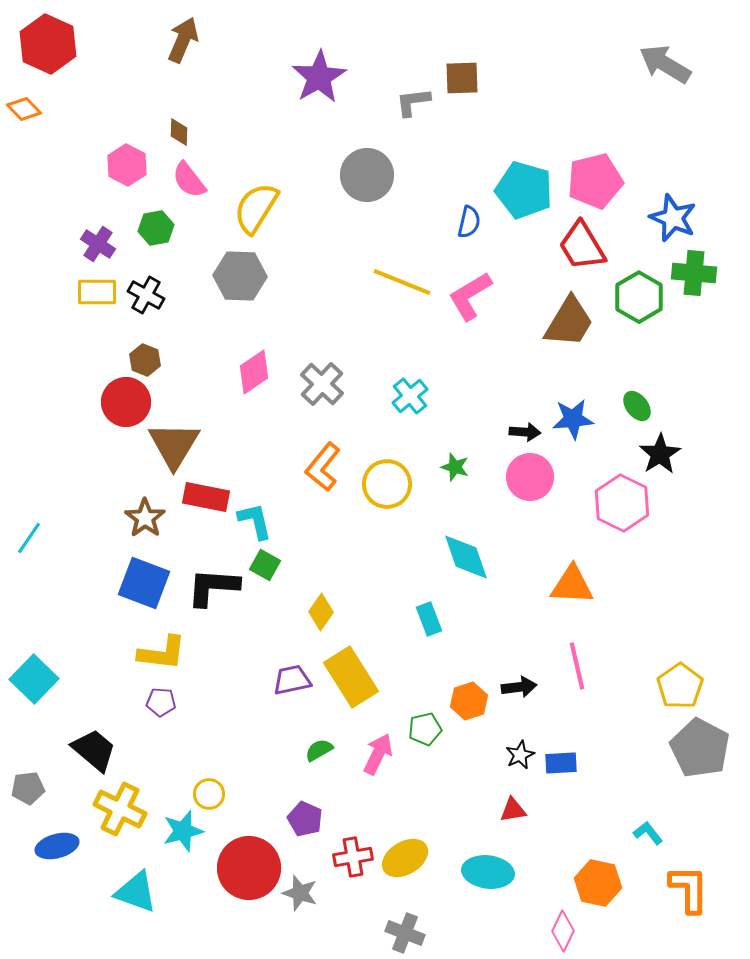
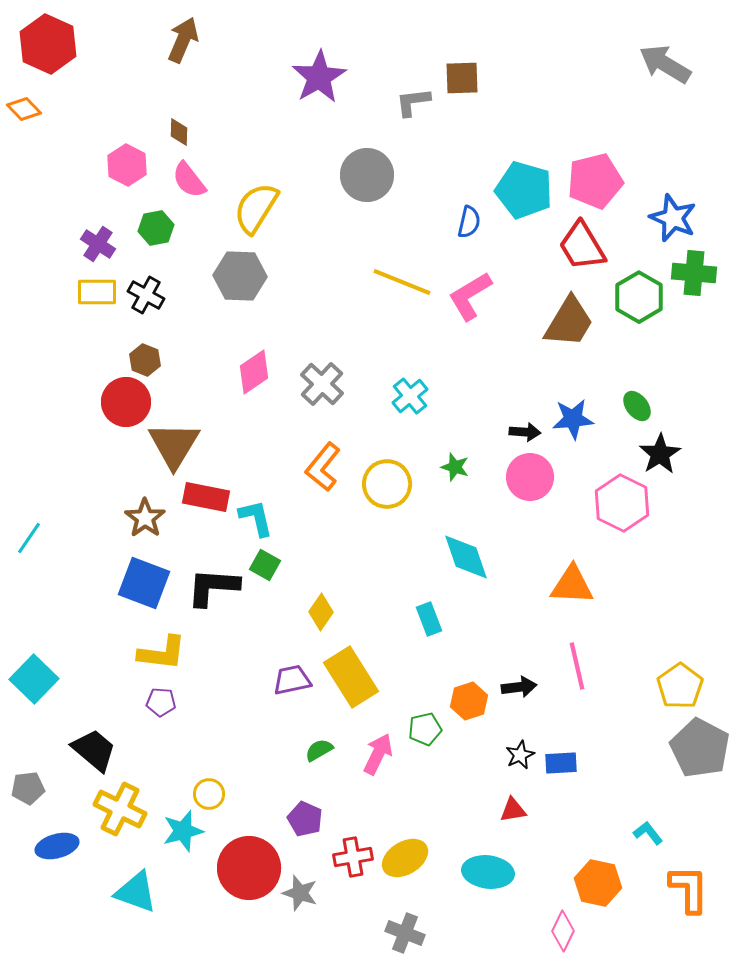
cyan L-shape at (255, 521): moved 1 px right, 3 px up
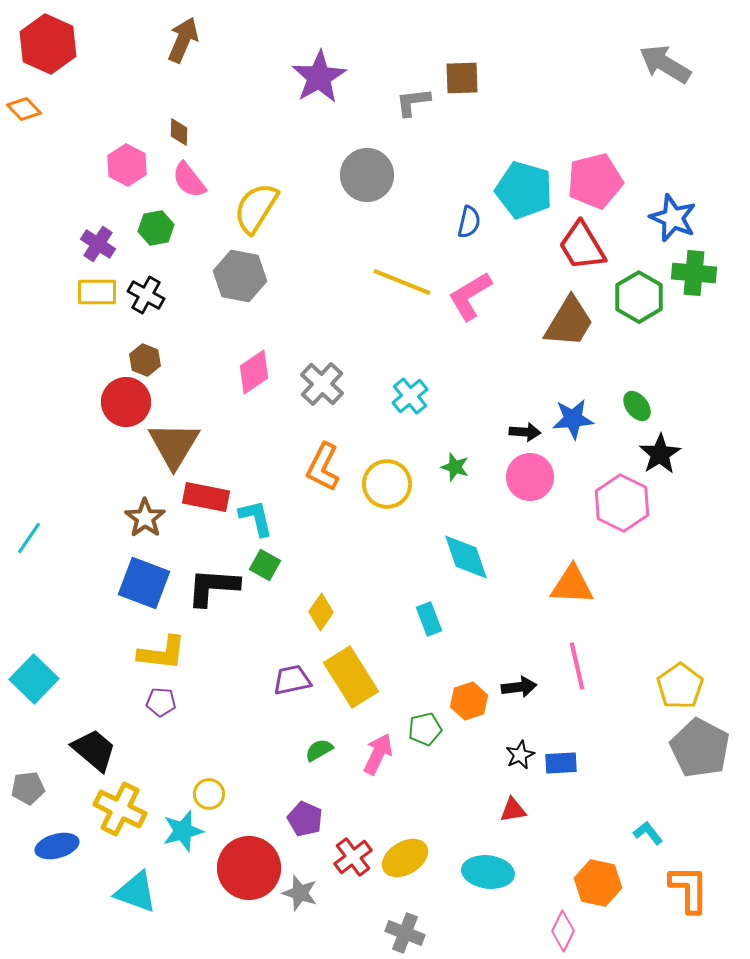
gray hexagon at (240, 276): rotated 9 degrees clockwise
orange L-shape at (323, 467): rotated 12 degrees counterclockwise
red cross at (353, 857): rotated 27 degrees counterclockwise
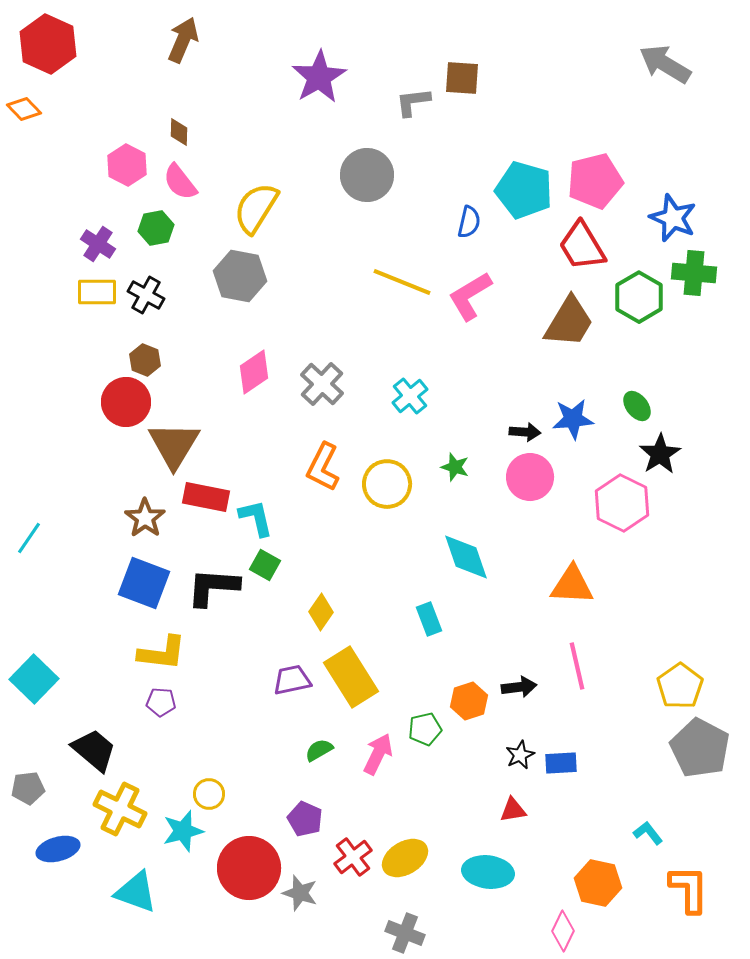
brown square at (462, 78): rotated 6 degrees clockwise
pink semicircle at (189, 180): moved 9 px left, 2 px down
blue ellipse at (57, 846): moved 1 px right, 3 px down
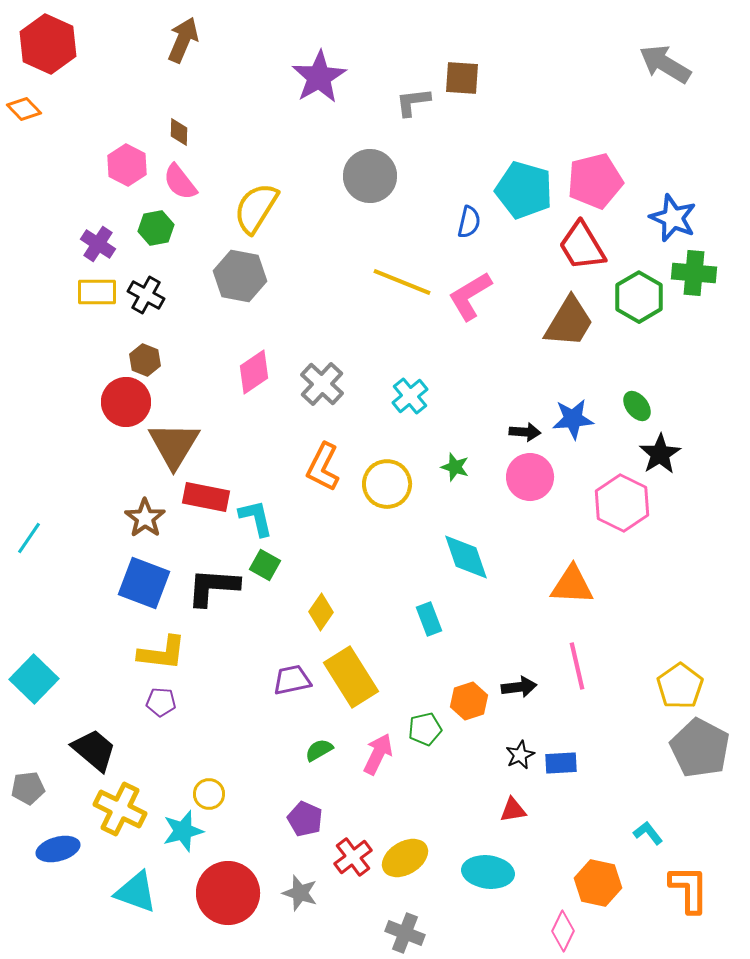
gray circle at (367, 175): moved 3 px right, 1 px down
red circle at (249, 868): moved 21 px left, 25 px down
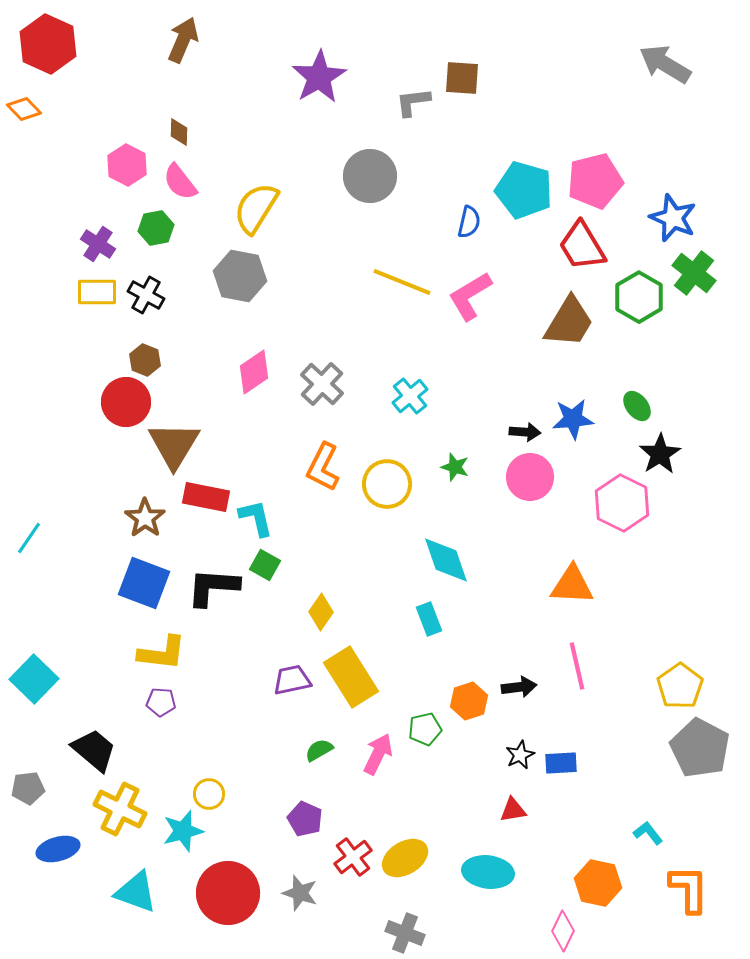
green cross at (694, 273): rotated 33 degrees clockwise
cyan diamond at (466, 557): moved 20 px left, 3 px down
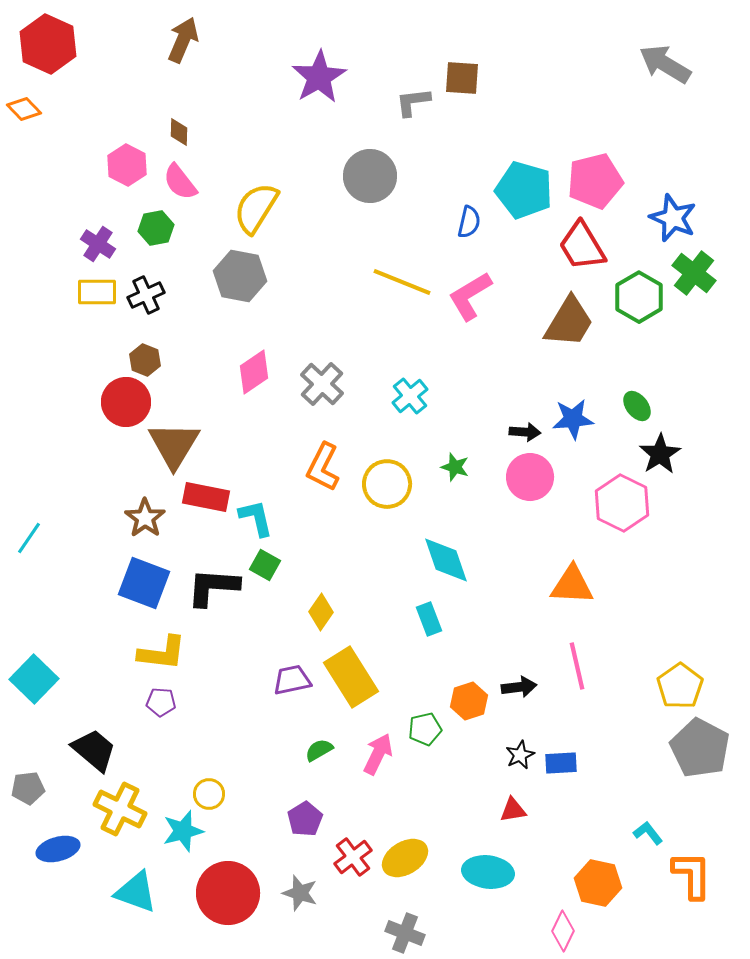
black cross at (146, 295): rotated 36 degrees clockwise
purple pentagon at (305, 819): rotated 16 degrees clockwise
orange L-shape at (689, 889): moved 3 px right, 14 px up
